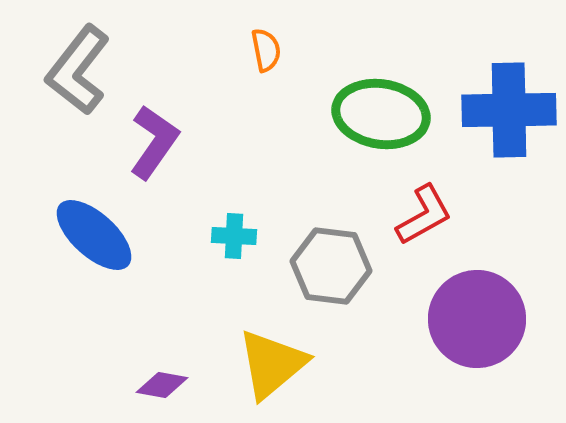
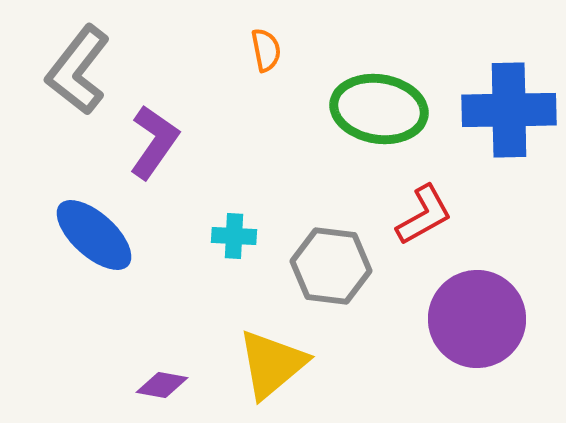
green ellipse: moved 2 px left, 5 px up
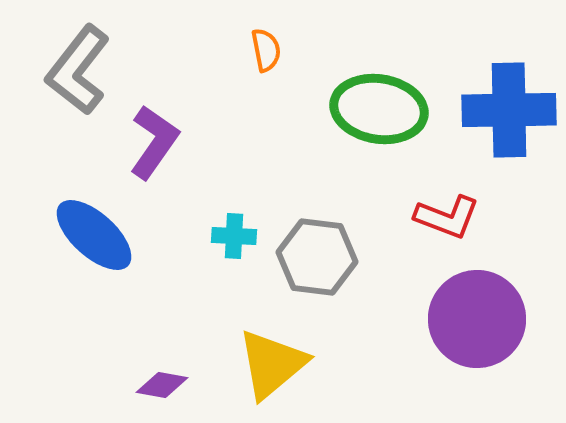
red L-shape: moved 23 px right, 2 px down; rotated 50 degrees clockwise
gray hexagon: moved 14 px left, 9 px up
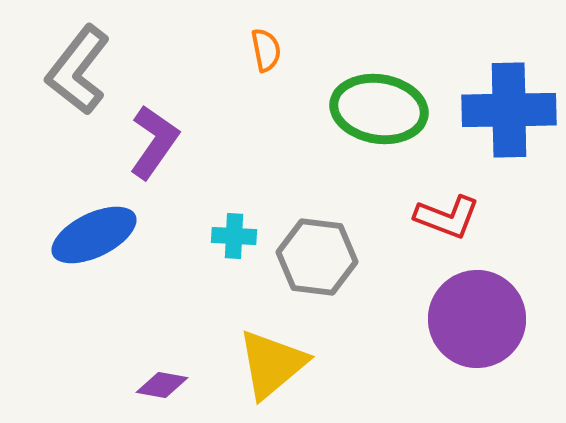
blue ellipse: rotated 68 degrees counterclockwise
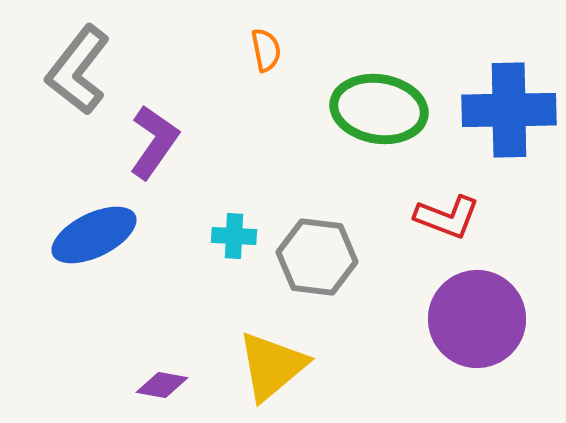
yellow triangle: moved 2 px down
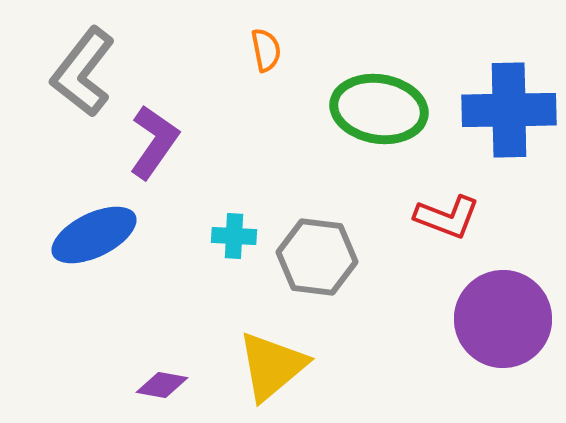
gray L-shape: moved 5 px right, 2 px down
purple circle: moved 26 px right
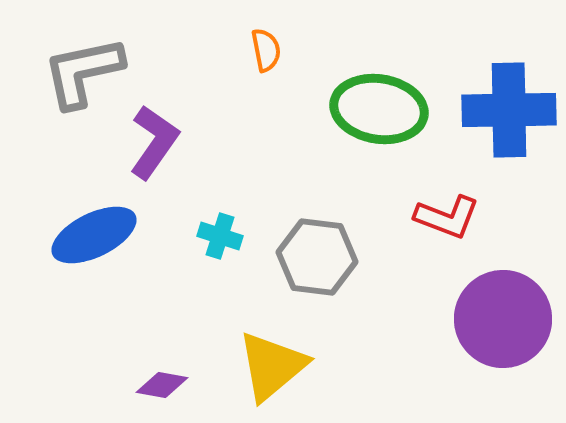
gray L-shape: rotated 40 degrees clockwise
cyan cross: moved 14 px left; rotated 15 degrees clockwise
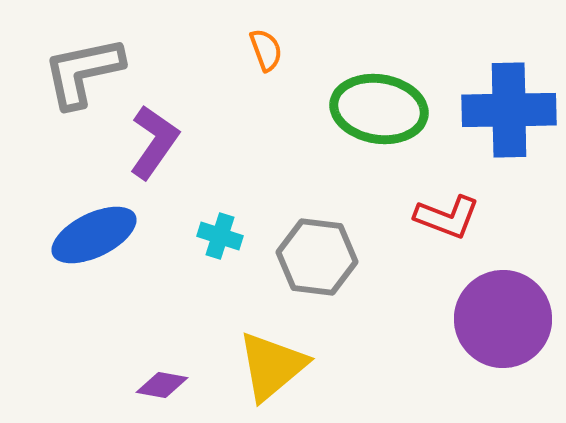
orange semicircle: rotated 9 degrees counterclockwise
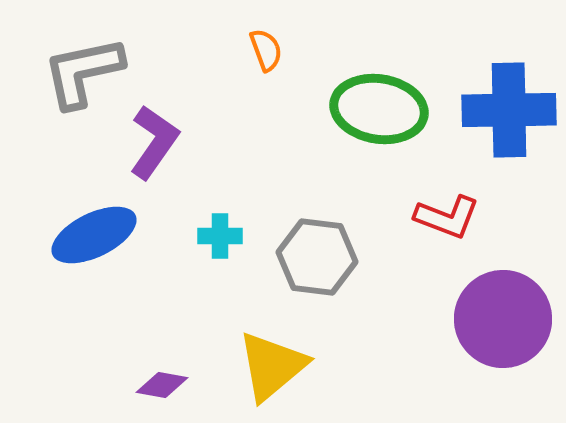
cyan cross: rotated 18 degrees counterclockwise
